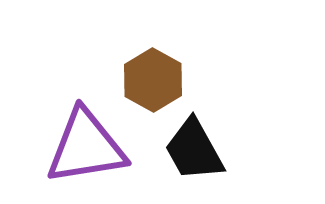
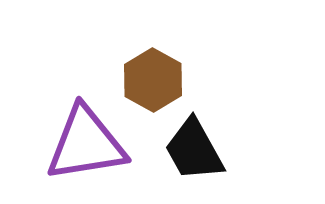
purple triangle: moved 3 px up
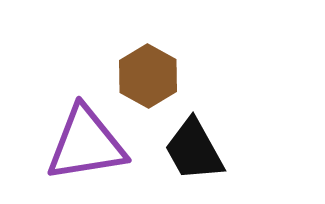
brown hexagon: moved 5 px left, 4 px up
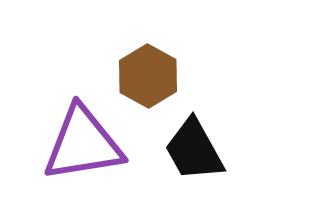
purple triangle: moved 3 px left
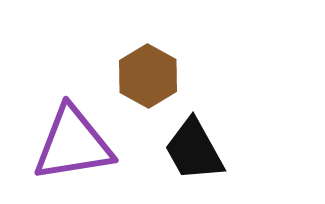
purple triangle: moved 10 px left
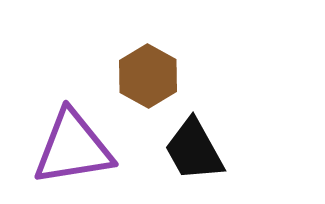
purple triangle: moved 4 px down
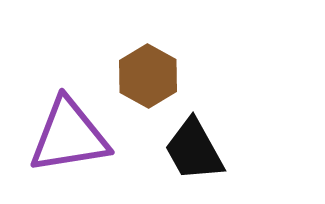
purple triangle: moved 4 px left, 12 px up
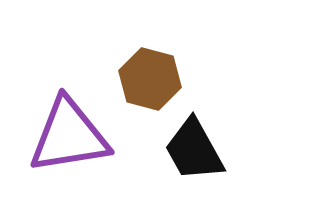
brown hexagon: moved 2 px right, 3 px down; rotated 14 degrees counterclockwise
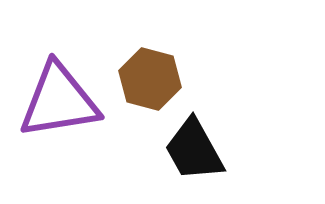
purple triangle: moved 10 px left, 35 px up
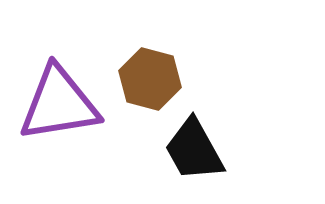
purple triangle: moved 3 px down
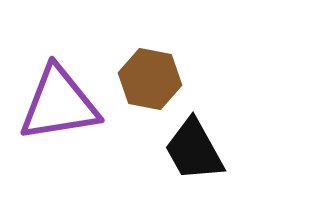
brown hexagon: rotated 4 degrees counterclockwise
